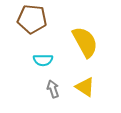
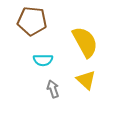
brown pentagon: moved 2 px down
yellow triangle: moved 1 px right, 7 px up; rotated 10 degrees clockwise
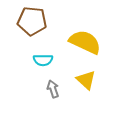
yellow semicircle: rotated 36 degrees counterclockwise
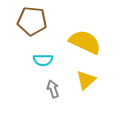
yellow triangle: rotated 35 degrees clockwise
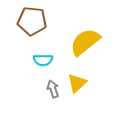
yellow semicircle: rotated 64 degrees counterclockwise
yellow triangle: moved 9 px left, 3 px down
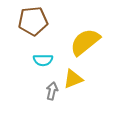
brown pentagon: moved 1 px right; rotated 12 degrees counterclockwise
yellow triangle: moved 4 px left, 4 px up; rotated 20 degrees clockwise
gray arrow: moved 1 px left, 2 px down; rotated 30 degrees clockwise
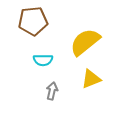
yellow triangle: moved 18 px right
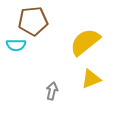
cyan semicircle: moved 27 px left, 15 px up
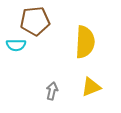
brown pentagon: moved 2 px right
yellow semicircle: rotated 132 degrees clockwise
yellow triangle: moved 8 px down
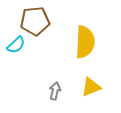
cyan semicircle: rotated 42 degrees counterclockwise
gray arrow: moved 3 px right
